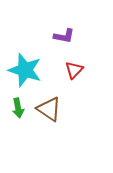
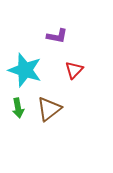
purple L-shape: moved 7 px left
brown triangle: rotated 48 degrees clockwise
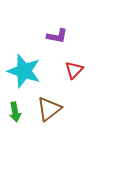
cyan star: moved 1 px left, 1 px down
green arrow: moved 3 px left, 4 px down
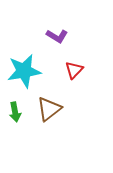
purple L-shape: rotated 20 degrees clockwise
cyan star: rotated 28 degrees counterclockwise
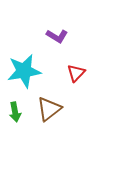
red triangle: moved 2 px right, 3 px down
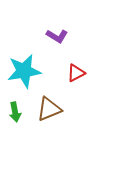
red triangle: rotated 18 degrees clockwise
brown triangle: rotated 16 degrees clockwise
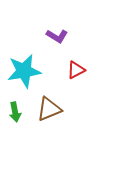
red triangle: moved 3 px up
